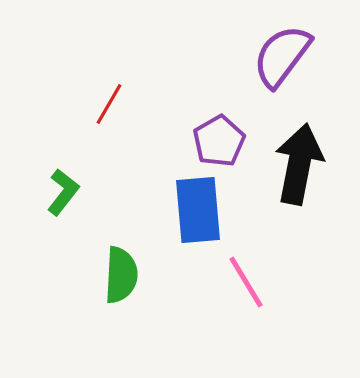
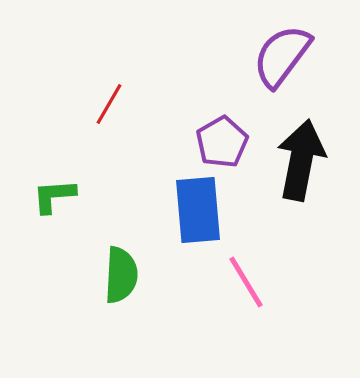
purple pentagon: moved 3 px right, 1 px down
black arrow: moved 2 px right, 4 px up
green L-shape: moved 9 px left, 4 px down; rotated 132 degrees counterclockwise
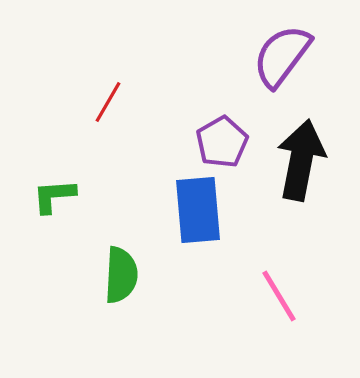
red line: moved 1 px left, 2 px up
pink line: moved 33 px right, 14 px down
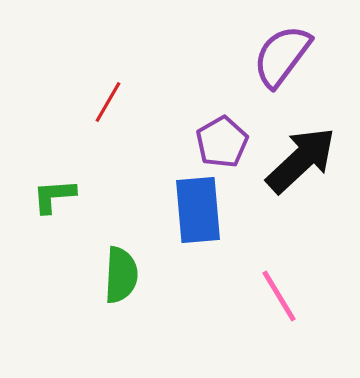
black arrow: rotated 36 degrees clockwise
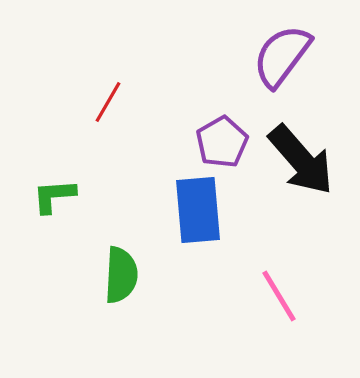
black arrow: rotated 92 degrees clockwise
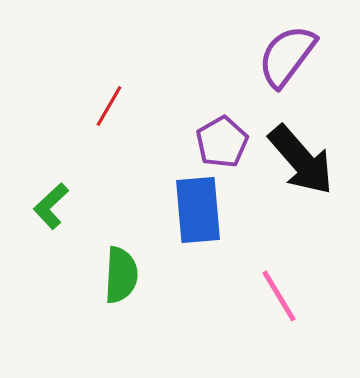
purple semicircle: moved 5 px right
red line: moved 1 px right, 4 px down
green L-shape: moved 3 px left, 10 px down; rotated 39 degrees counterclockwise
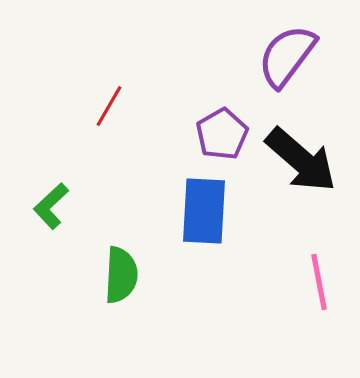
purple pentagon: moved 8 px up
black arrow: rotated 8 degrees counterclockwise
blue rectangle: moved 6 px right, 1 px down; rotated 8 degrees clockwise
pink line: moved 40 px right, 14 px up; rotated 20 degrees clockwise
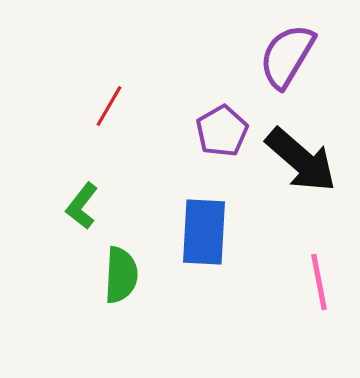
purple semicircle: rotated 6 degrees counterclockwise
purple pentagon: moved 3 px up
green L-shape: moved 31 px right; rotated 9 degrees counterclockwise
blue rectangle: moved 21 px down
